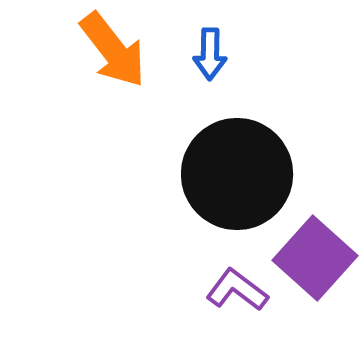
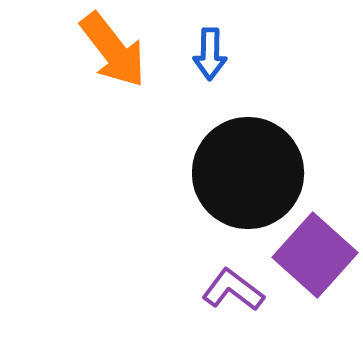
black circle: moved 11 px right, 1 px up
purple square: moved 3 px up
purple L-shape: moved 4 px left
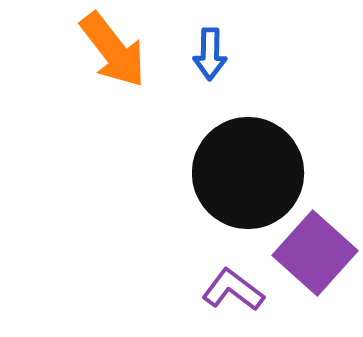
purple square: moved 2 px up
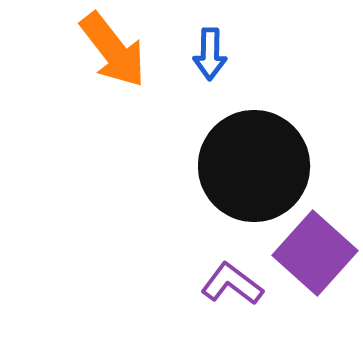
black circle: moved 6 px right, 7 px up
purple L-shape: moved 1 px left, 6 px up
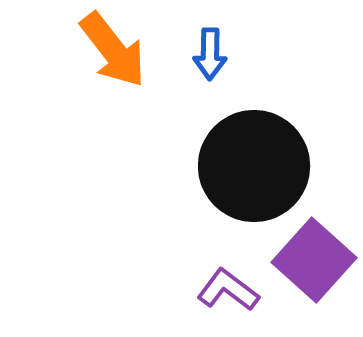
purple square: moved 1 px left, 7 px down
purple L-shape: moved 4 px left, 6 px down
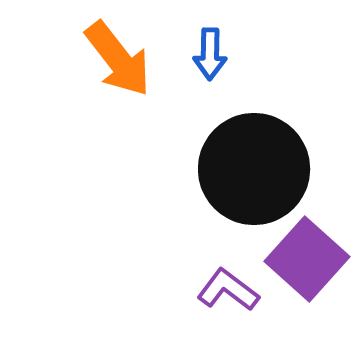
orange arrow: moved 5 px right, 9 px down
black circle: moved 3 px down
purple square: moved 7 px left, 1 px up
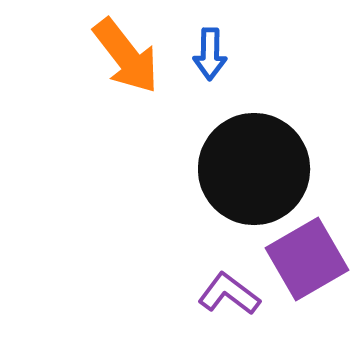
orange arrow: moved 8 px right, 3 px up
purple square: rotated 18 degrees clockwise
purple L-shape: moved 1 px right, 4 px down
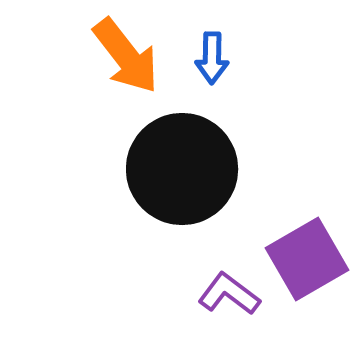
blue arrow: moved 2 px right, 4 px down
black circle: moved 72 px left
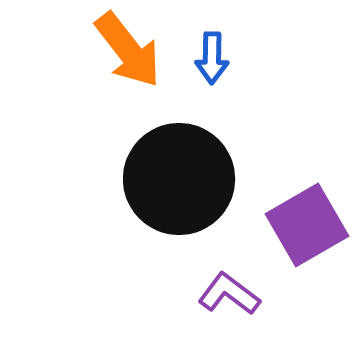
orange arrow: moved 2 px right, 6 px up
black circle: moved 3 px left, 10 px down
purple square: moved 34 px up
